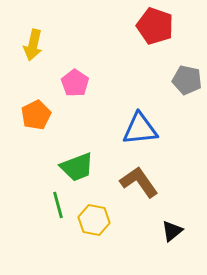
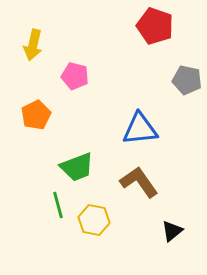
pink pentagon: moved 7 px up; rotated 20 degrees counterclockwise
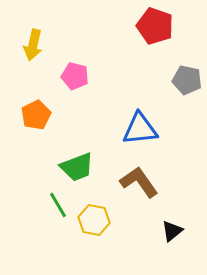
green line: rotated 16 degrees counterclockwise
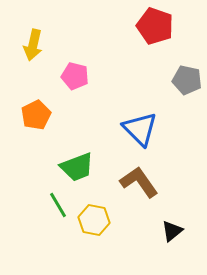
blue triangle: rotated 51 degrees clockwise
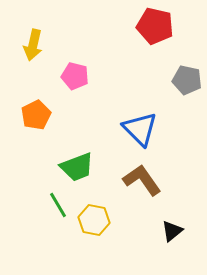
red pentagon: rotated 6 degrees counterclockwise
brown L-shape: moved 3 px right, 2 px up
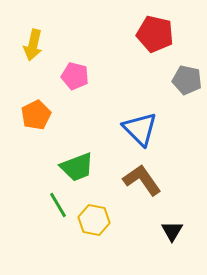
red pentagon: moved 8 px down
black triangle: rotated 20 degrees counterclockwise
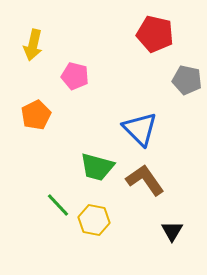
green trapezoid: moved 20 px right; rotated 36 degrees clockwise
brown L-shape: moved 3 px right
green line: rotated 12 degrees counterclockwise
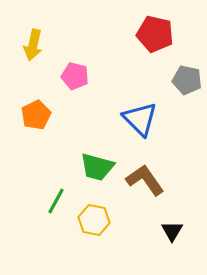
blue triangle: moved 10 px up
green line: moved 2 px left, 4 px up; rotated 72 degrees clockwise
